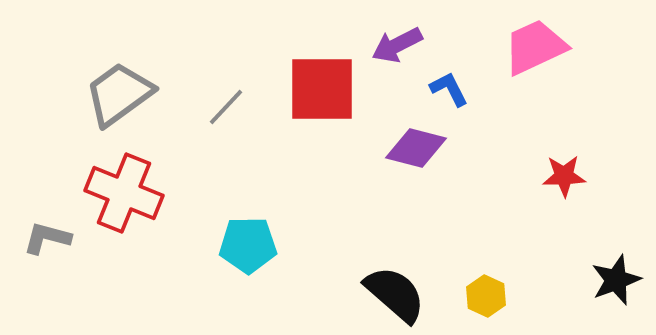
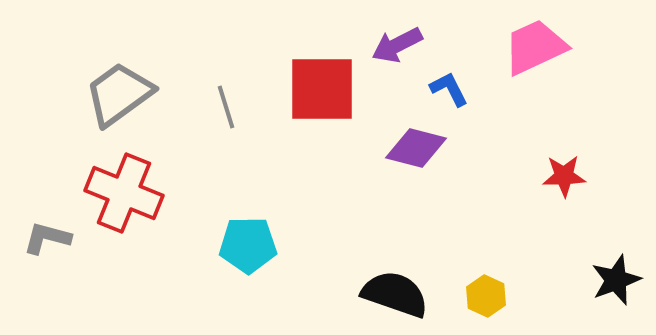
gray line: rotated 60 degrees counterclockwise
black semicircle: rotated 22 degrees counterclockwise
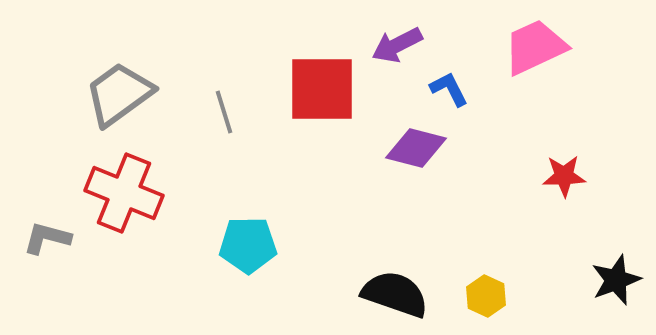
gray line: moved 2 px left, 5 px down
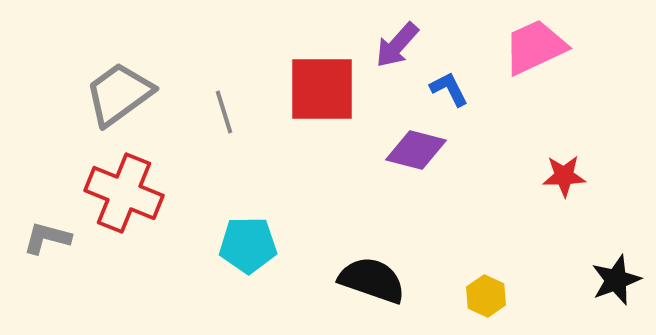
purple arrow: rotated 21 degrees counterclockwise
purple diamond: moved 2 px down
black semicircle: moved 23 px left, 14 px up
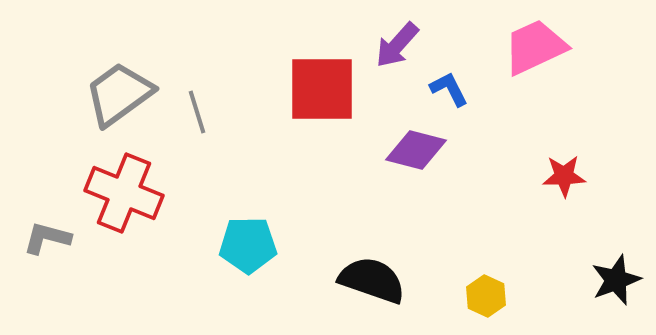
gray line: moved 27 px left
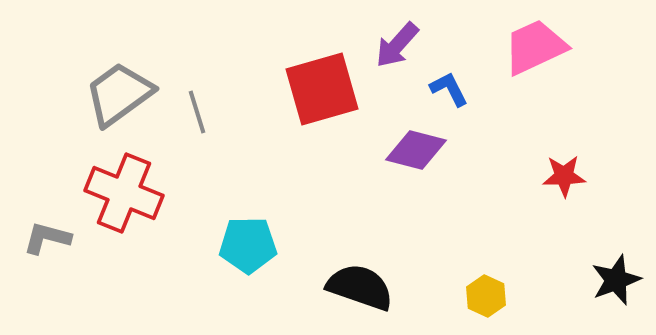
red square: rotated 16 degrees counterclockwise
black semicircle: moved 12 px left, 7 px down
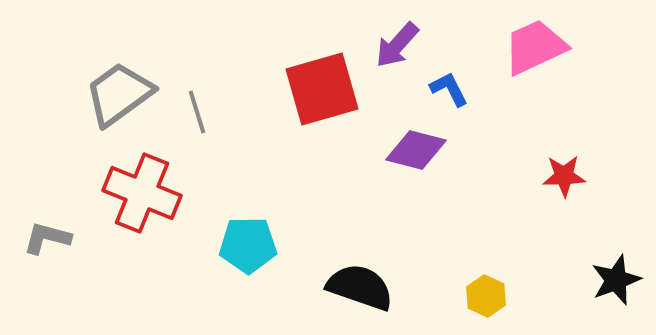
red cross: moved 18 px right
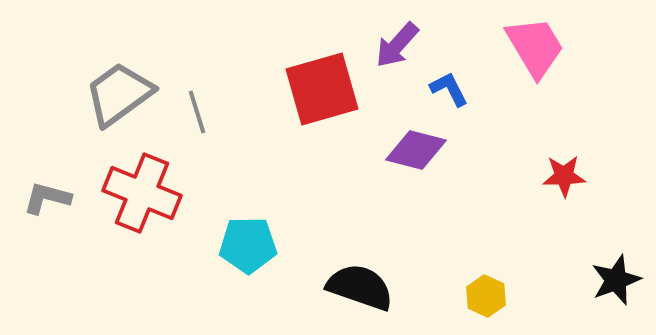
pink trapezoid: rotated 84 degrees clockwise
gray L-shape: moved 40 px up
